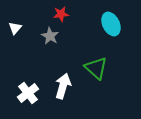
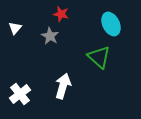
red star: rotated 21 degrees clockwise
green triangle: moved 3 px right, 11 px up
white cross: moved 8 px left, 1 px down
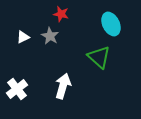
white triangle: moved 8 px right, 9 px down; rotated 24 degrees clockwise
white cross: moved 3 px left, 5 px up
